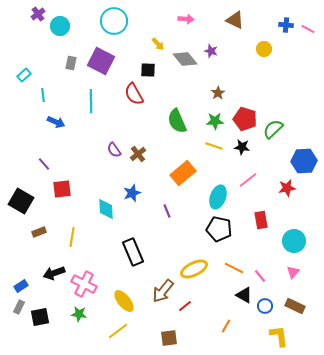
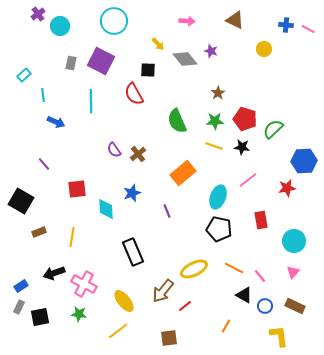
pink arrow at (186, 19): moved 1 px right, 2 px down
red square at (62, 189): moved 15 px right
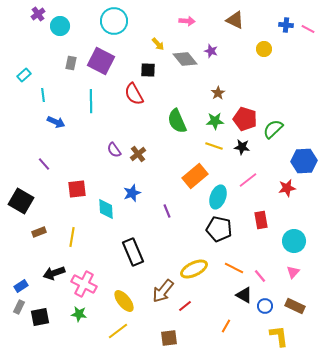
orange rectangle at (183, 173): moved 12 px right, 3 px down
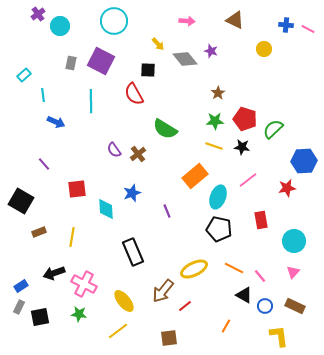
green semicircle at (177, 121): moved 12 px left, 8 px down; rotated 35 degrees counterclockwise
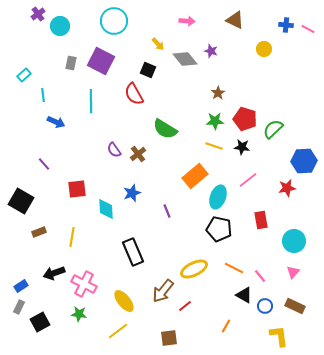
black square at (148, 70): rotated 21 degrees clockwise
black square at (40, 317): moved 5 px down; rotated 18 degrees counterclockwise
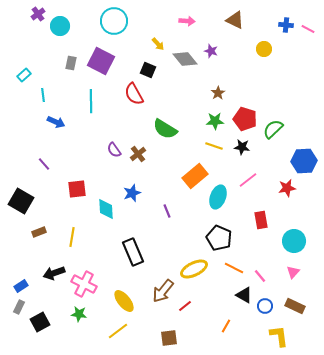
black pentagon at (219, 229): moved 9 px down; rotated 10 degrees clockwise
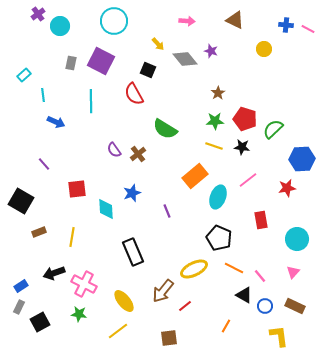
blue hexagon at (304, 161): moved 2 px left, 2 px up
cyan circle at (294, 241): moved 3 px right, 2 px up
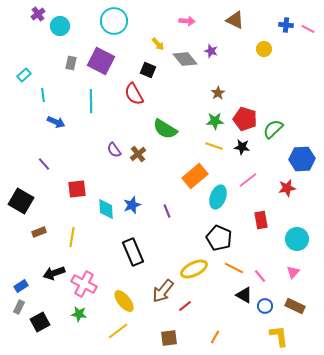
blue star at (132, 193): moved 12 px down
orange line at (226, 326): moved 11 px left, 11 px down
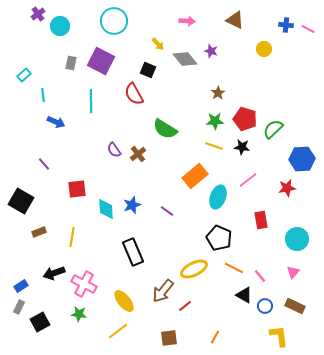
purple line at (167, 211): rotated 32 degrees counterclockwise
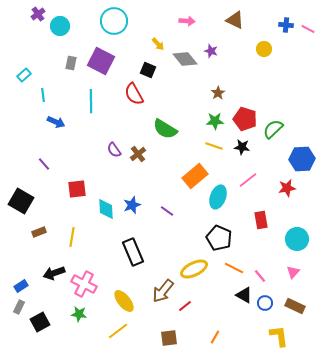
blue circle at (265, 306): moved 3 px up
